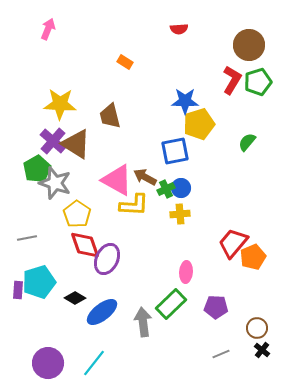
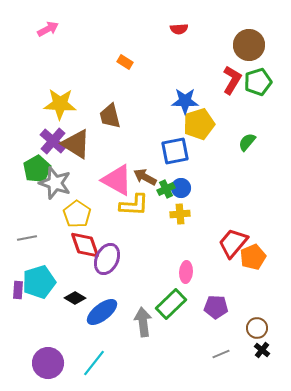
pink arrow at (48, 29): rotated 40 degrees clockwise
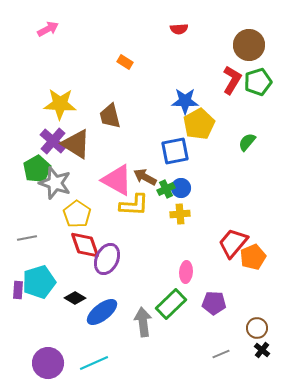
yellow pentagon at (199, 124): rotated 12 degrees counterclockwise
purple pentagon at (216, 307): moved 2 px left, 4 px up
cyan line at (94, 363): rotated 28 degrees clockwise
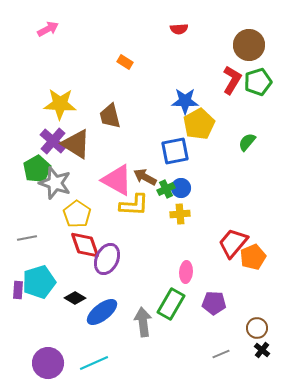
green rectangle at (171, 304): rotated 16 degrees counterclockwise
